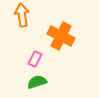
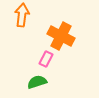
orange arrow: rotated 15 degrees clockwise
pink rectangle: moved 11 px right
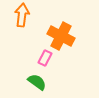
pink rectangle: moved 1 px left, 1 px up
green semicircle: rotated 54 degrees clockwise
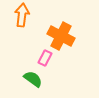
green semicircle: moved 4 px left, 3 px up
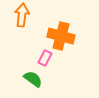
orange cross: rotated 12 degrees counterclockwise
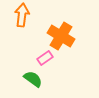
orange cross: rotated 16 degrees clockwise
pink rectangle: rotated 28 degrees clockwise
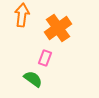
orange cross: moved 3 px left, 8 px up; rotated 24 degrees clockwise
pink rectangle: rotated 35 degrees counterclockwise
